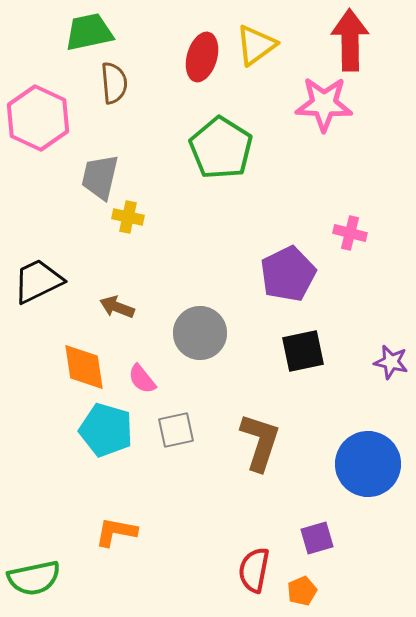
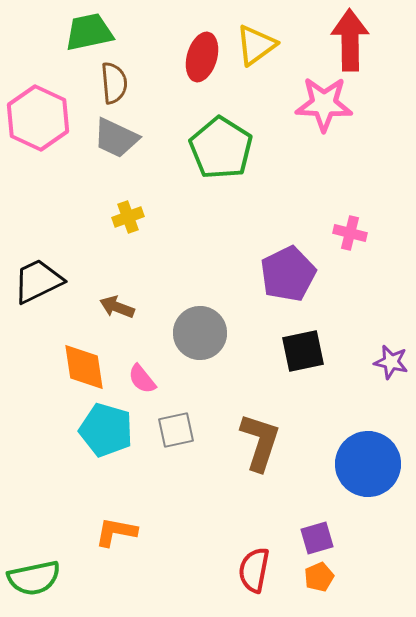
gray trapezoid: moved 16 px right, 39 px up; rotated 78 degrees counterclockwise
yellow cross: rotated 32 degrees counterclockwise
orange pentagon: moved 17 px right, 14 px up
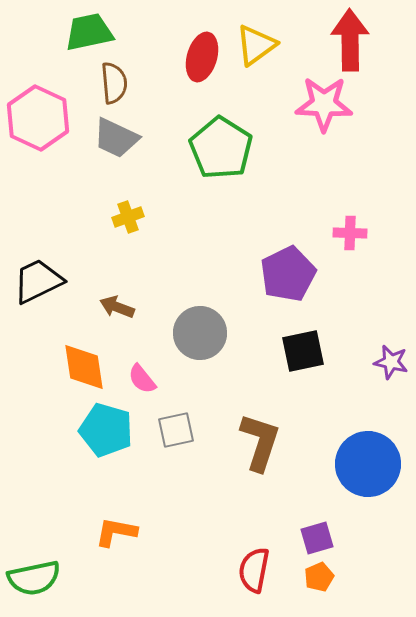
pink cross: rotated 12 degrees counterclockwise
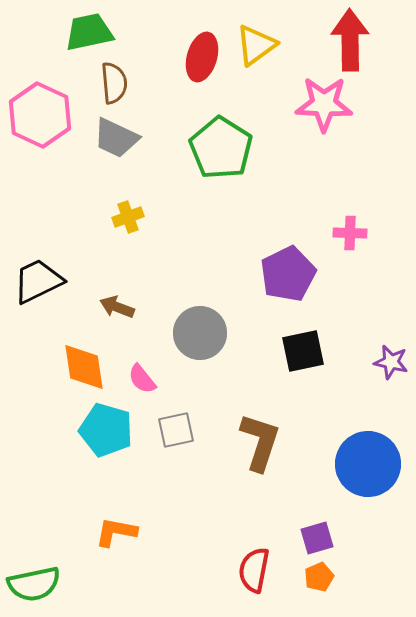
pink hexagon: moved 2 px right, 3 px up
green semicircle: moved 6 px down
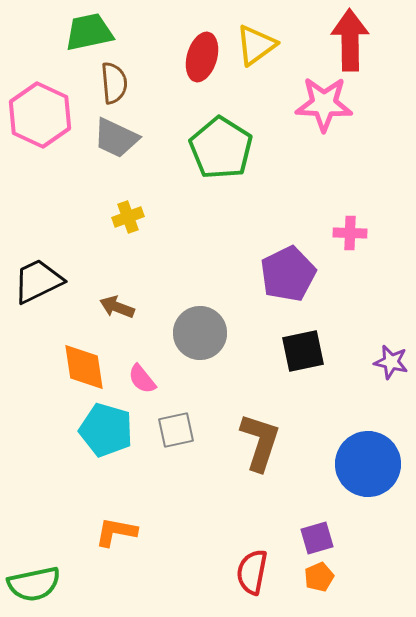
red semicircle: moved 2 px left, 2 px down
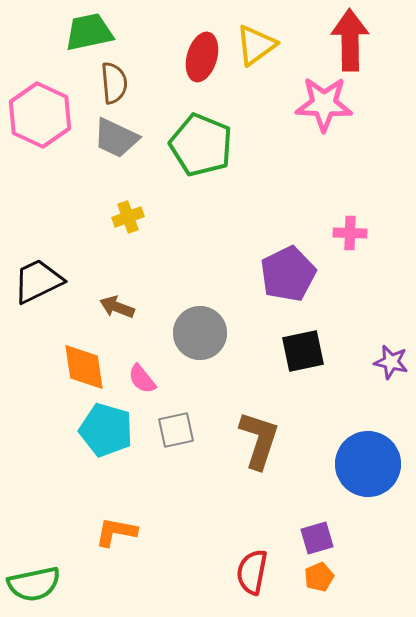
green pentagon: moved 20 px left, 3 px up; rotated 10 degrees counterclockwise
brown L-shape: moved 1 px left, 2 px up
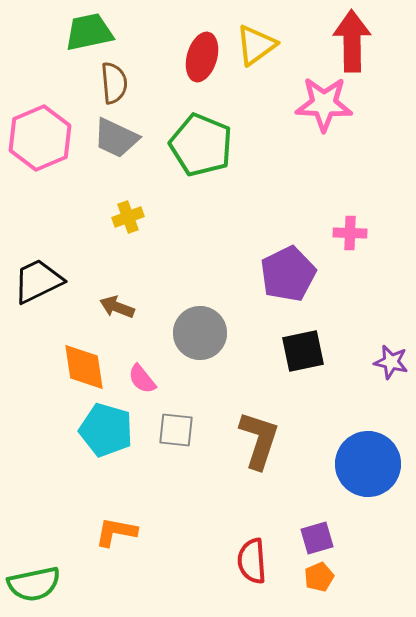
red arrow: moved 2 px right, 1 px down
pink hexagon: moved 23 px down; rotated 12 degrees clockwise
gray square: rotated 18 degrees clockwise
red semicircle: moved 11 px up; rotated 15 degrees counterclockwise
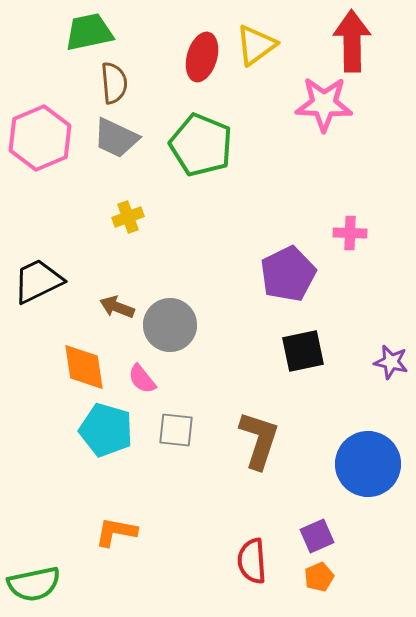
gray circle: moved 30 px left, 8 px up
purple square: moved 2 px up; rotated 8 degrees counterclockwise
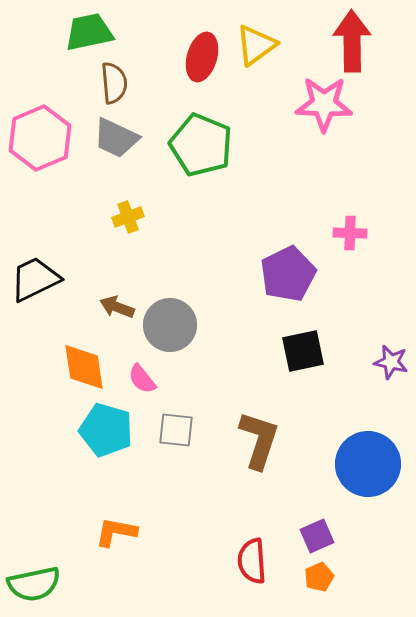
black trapezoid: moved 3 px left, 2 px up
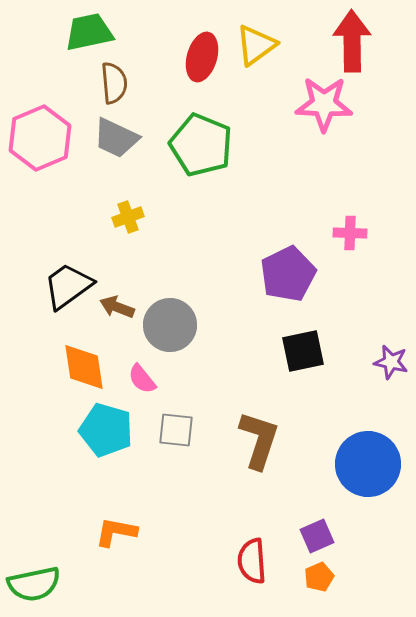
black trapezoid: moved 33 px right, 7 px down; rotated 10 degrees counterclockwise
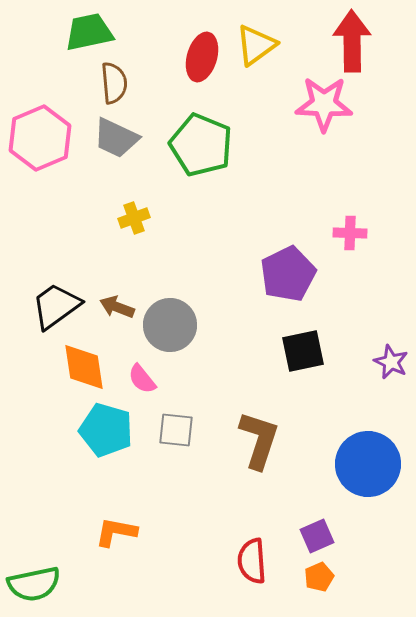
yellow cross: moved 6 px right, 1 px down
black trapezoid: moved 12 px left, 20 px down
purple star: rotated 12 degrees clockwise
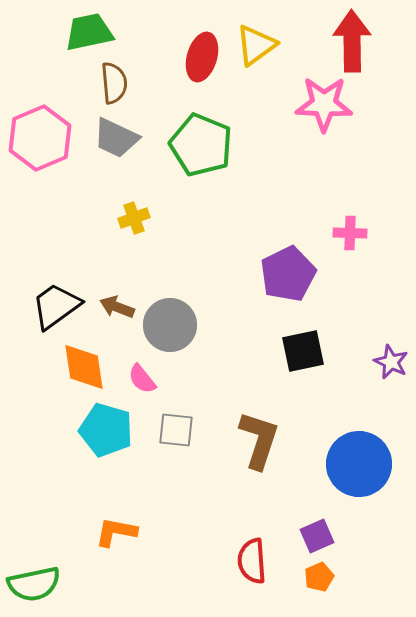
blue circle: moved 9 px left
